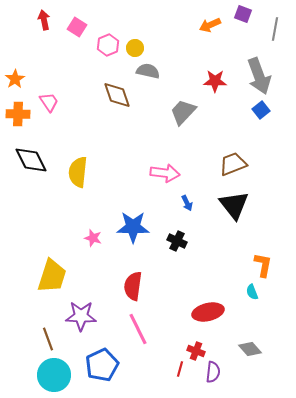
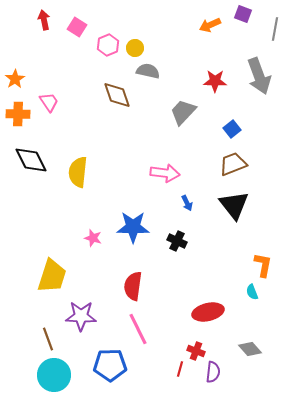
blue square: moved 29 px left, 19 px down
blue pentagon: moved 8 px right; rotated 24 degrees clockwise
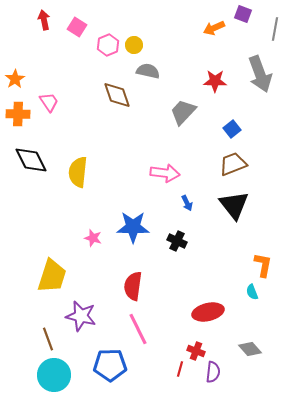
orange arrow: moved 4 px right, 3 px down
yellow circle: moved 1 px left, 3 px up
gray arrow: moved 1 px right, 2 px up
purple star: rotated 12 degrees clockwise
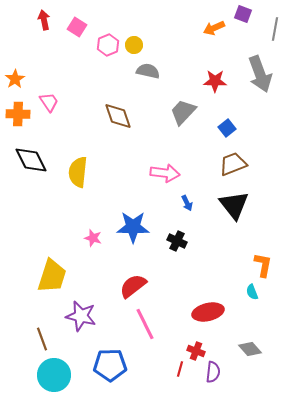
brown diamond: moved 1 px right, 21 px down
blue square: moved 5 px left, 1 px up
red semicircle: rotated 44 degrees clockwise
pink line: moved 7 px right, 5 px up
brown line: moved 6 px left
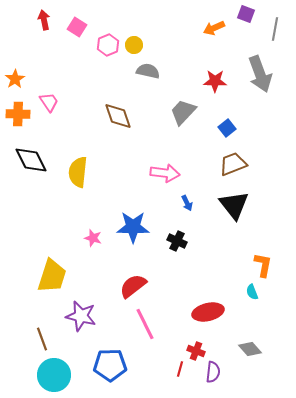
purple square: moved 3 px right
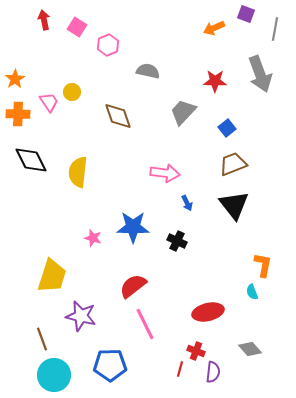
yellow circle: moved 62 px left, 47 px down
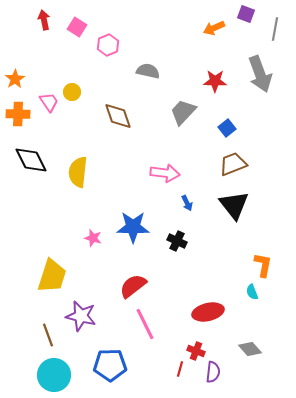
brown line: moved 6 px right, 4 px up
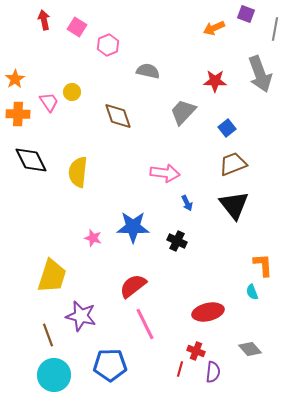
orange L-shape: rotated 15 degrees counterclockwise
